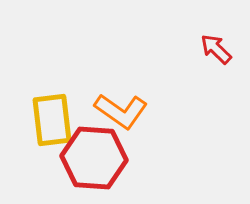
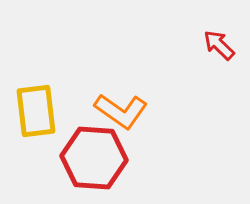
red arrow: moved 3 px right, 4 px up
yellow rectangle: moved 16 px left, 9 px up
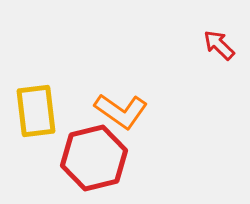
red hexagon: rotated 18 degrees counterclockwise
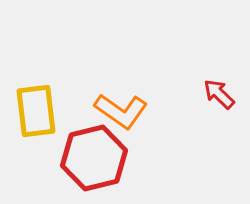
red arrow: moved 49 px down
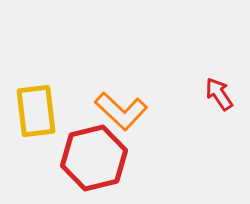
red arrow: rotated 12 degrees clockwise
orange L-shape: rotated 8 degrees clockwise
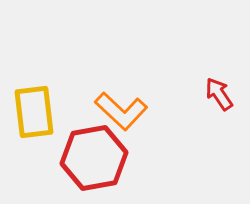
yellow rectangle: moved 2 px left, 1 px down
red hexagon: rotated 4 degrees clockwise
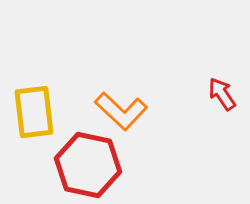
red arrow: moved 3 px right
red hexagon: moved 6 px left, 7 px down; rotated 22 degrees clockwise
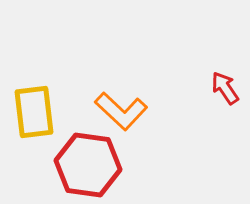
red arrow: moved 3 px right, 6 px up
red hexagon: rotated 4 degrees counterclockwise
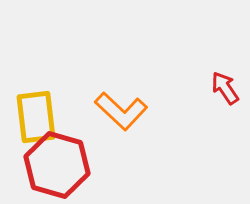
yellow rectangle: moved 2 px right, 5 px down
red hexagon: moved 31 px left; rotated 8 degrees clockwise
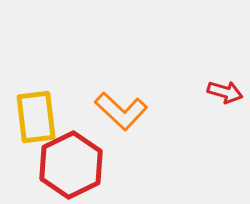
red arrow: moved 4 px down; rotated 140 degrees clockwise
red hexagon: moved 14 px right; rotated 18 degrees clockwise
